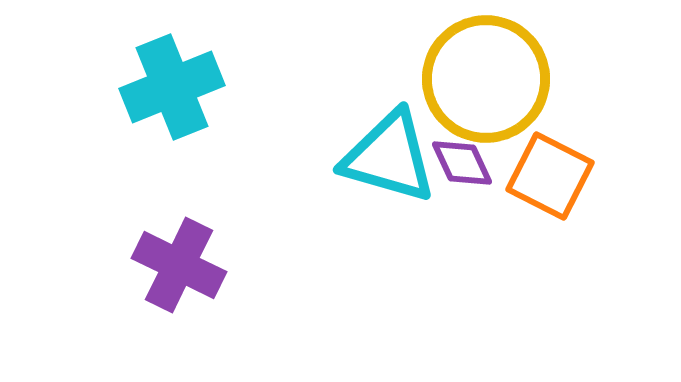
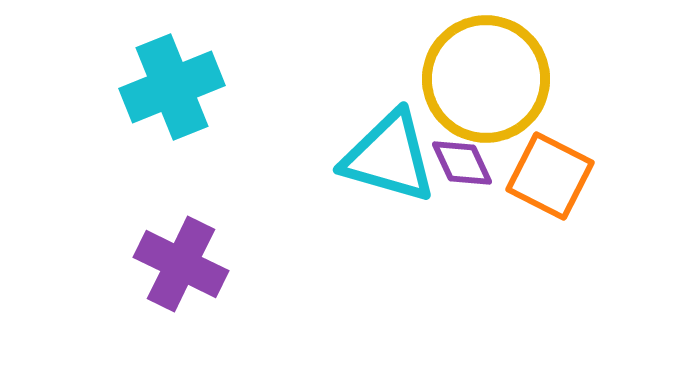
purple cross: moved 2 px right, 1 px up
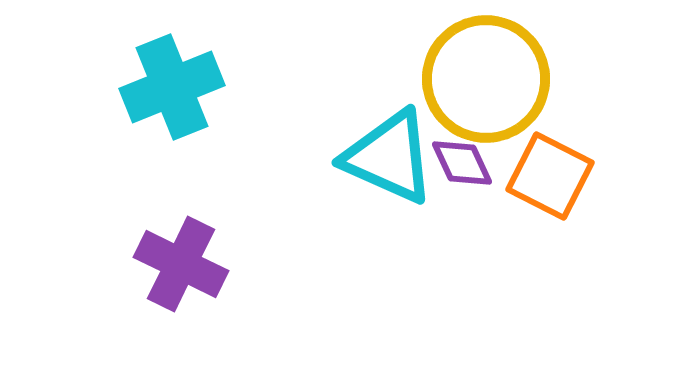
cyan triangle: rotated 8 degrees clockwise
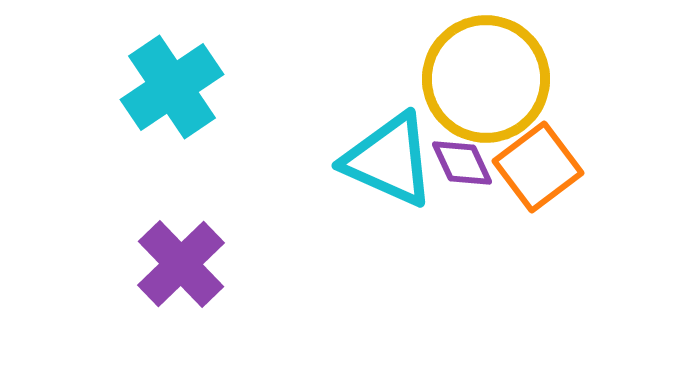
cyan cross: rotated 12 degrees counterclockwise
cyan triangle: moved 3 px down
orange square: moved 12 px left, 9 px up; rotated 26 degrees clockwise
purple cross: rotated 20 degrees clockwise
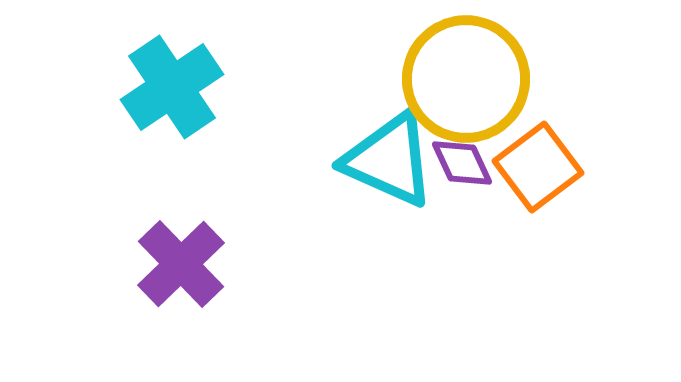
yellow circle: moved 20 px left
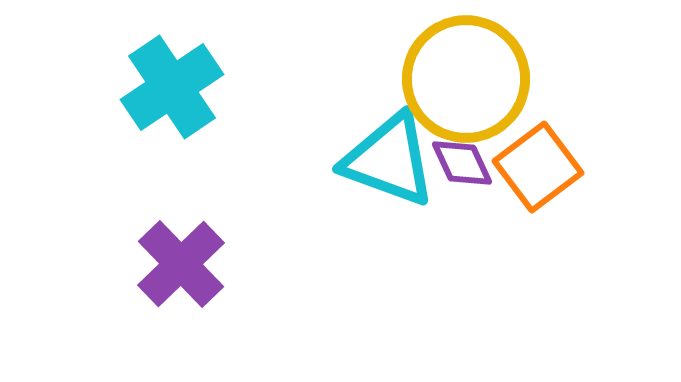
cyan triangle: rotated 4 degrees counterclockwise
